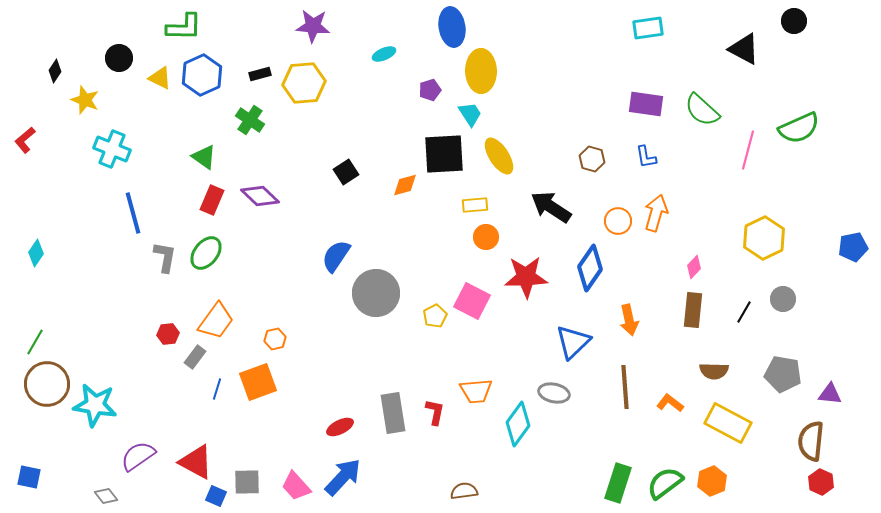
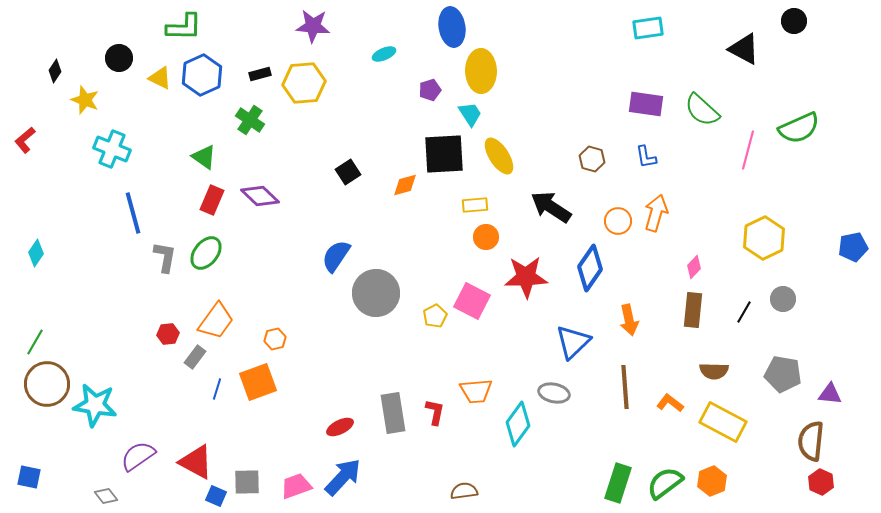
black square at (346, 172): moved 2 px right
yellow rectangle at (728, 423): moved 5 px left, 1 px up
pink trapezoid at (296, 486): rotated 112 degrees clockwise
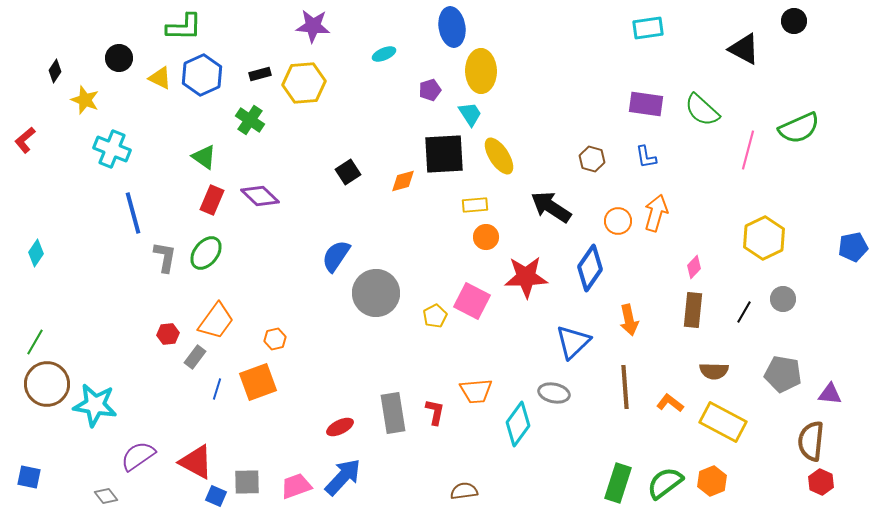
orange diamond at (405, 185): moved 2 px left, 4 px up
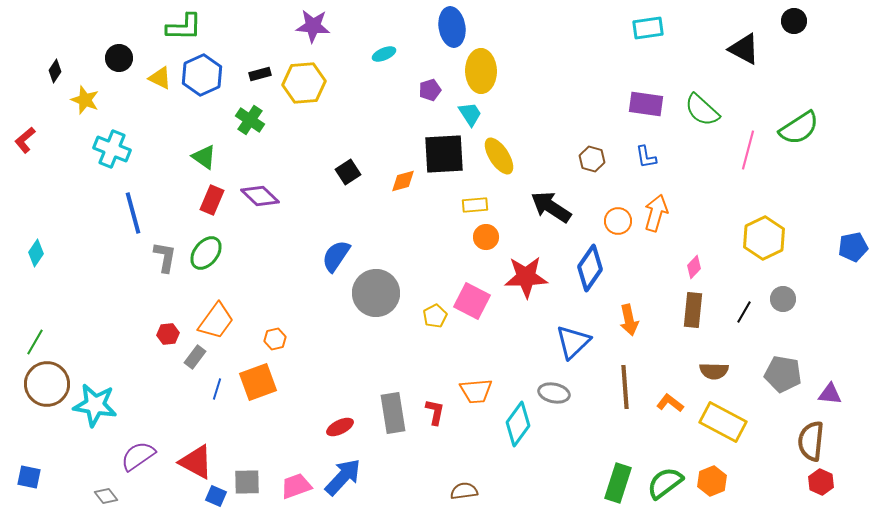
green semicircle at (799, 128): rotated 9 degrees counterclockwise
